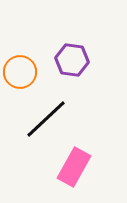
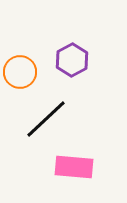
purple hexagon: rotated 24 degrees clockwise
pink rectangle: rotated 66 degrees clockwise
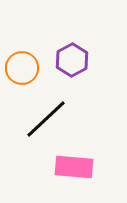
orange circle: moved 2 px right, 4 px up
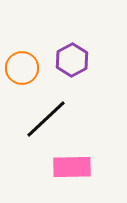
pink rectangle: moved 2 px left; rotated 6 degrees counterclockwise
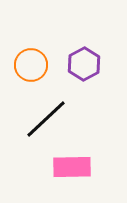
purple hexagon: moved 12 px right, 4 px down
orange circle: moved 9 px right, 3 px up
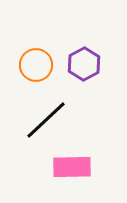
orange circle: moved 5 px right
black line: moved 1 px down
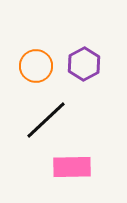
orange circle: moved 1 px down
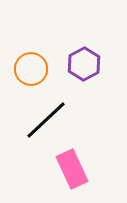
orange circle: moved 5 px left, 3 px down
pink rectangle: moved 2 px down; rotated 66 degrees clockwise
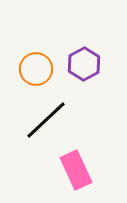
orange circle: moved 5 px right
pink rectangle: moved 4 px right, 1 px down
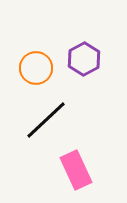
purple hexagon: moved 5 px up
orange circle: moved 1 px up
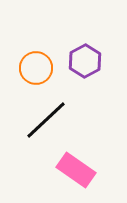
purple hexagon: moved 1 px right, 2 px down
pink rectangle: rotated 30 degrees counterclockwise
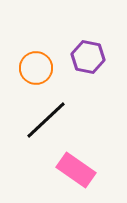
purple hexagon: moved 3 px right, 4 px up; rotated 20 degrees counterclockwise
